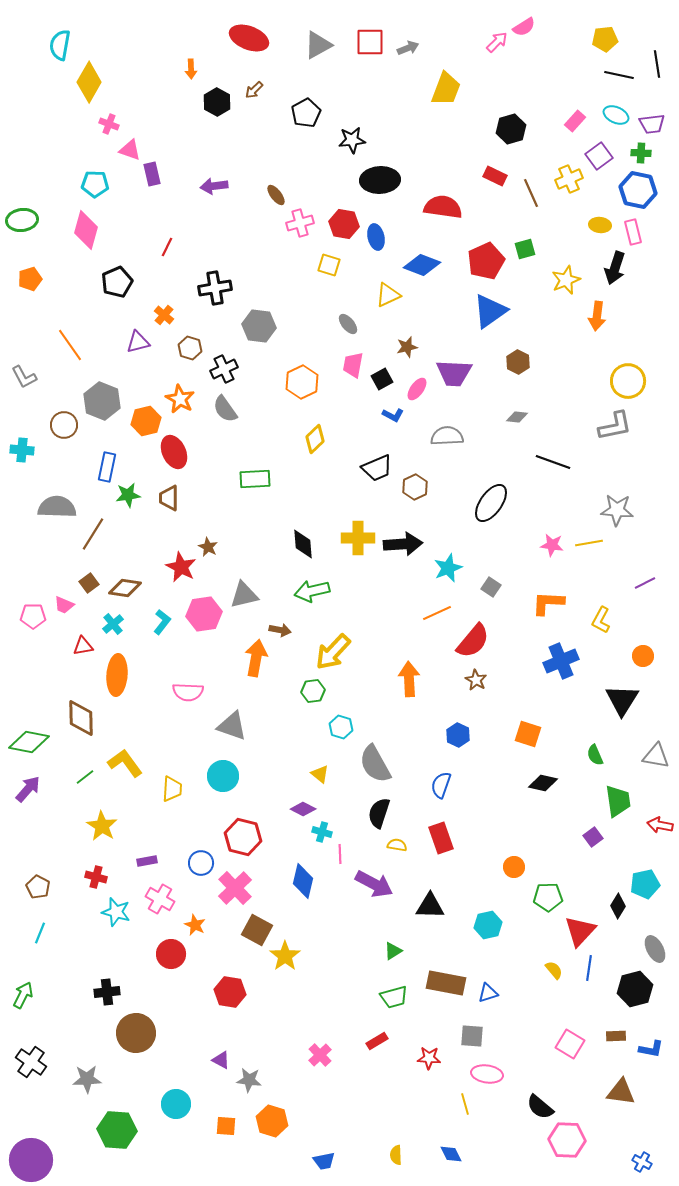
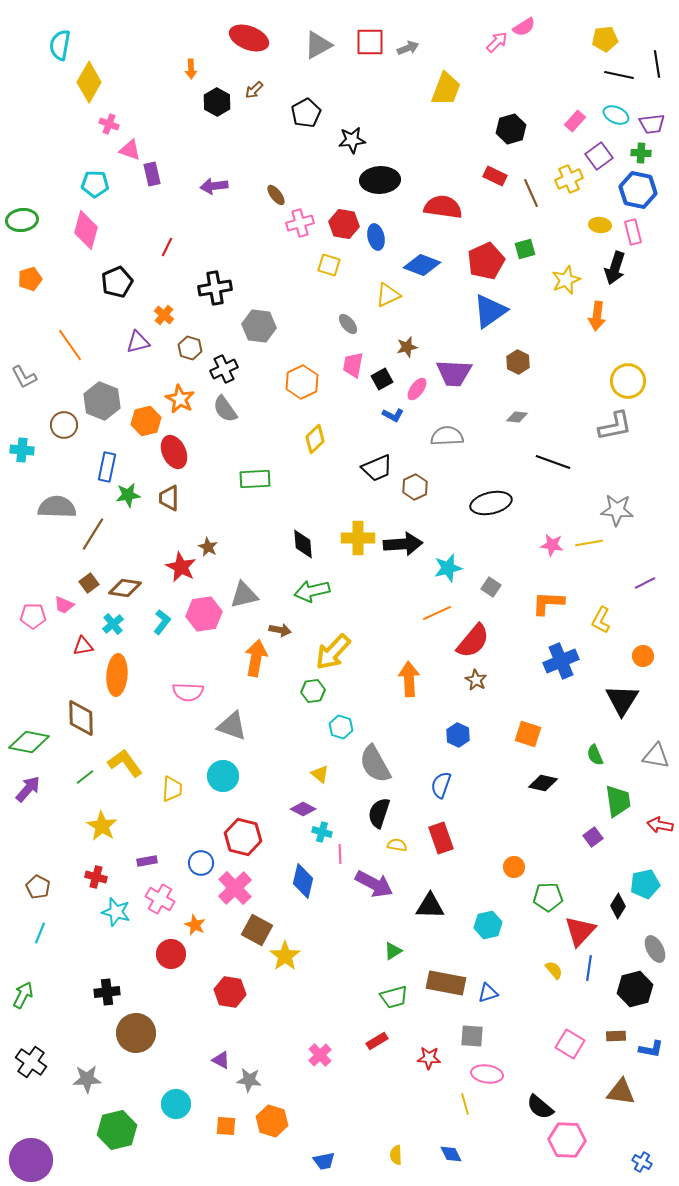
black ellipse at (491, 503): rotated 42 degrees clockwise
cyan star at (448, 568): rotated 8 degrees clockwise
green hexagon at (117, 1130): rotated 18 degrees counterclockwise
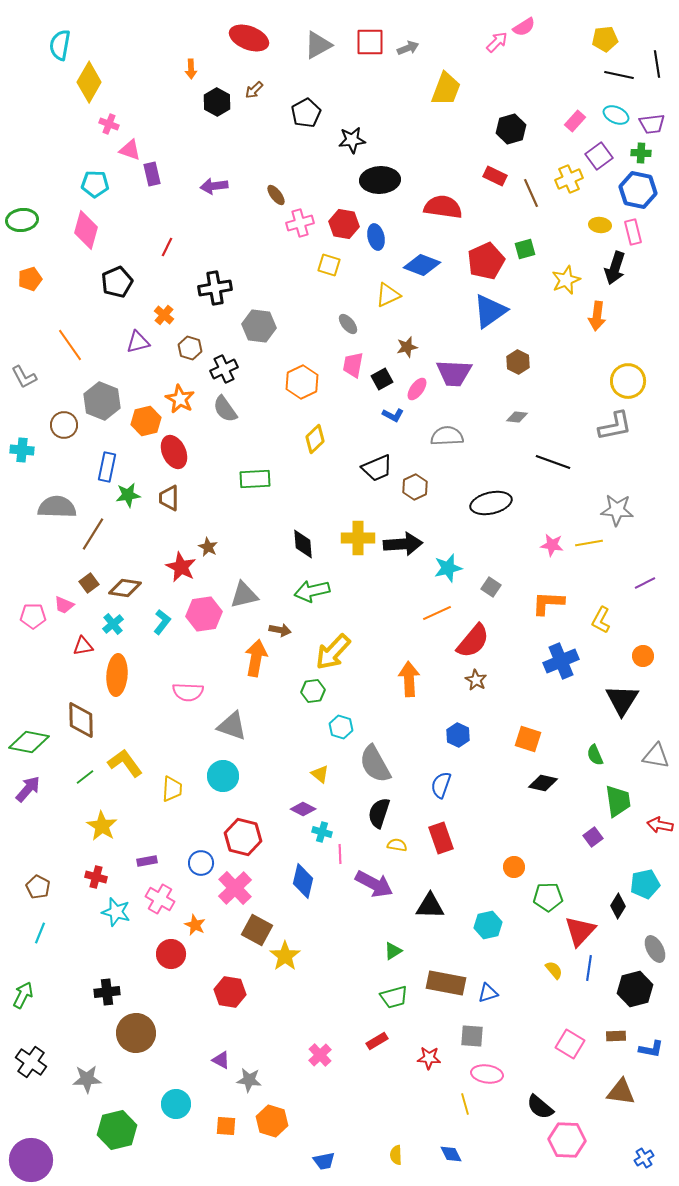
brown diamond at (81, 718): moved 2 px down
orange square at (528, 734): moved 5 px down
blue cross at (642, 1162): moved 2 px right, 4 px up; rotated 30 degrees clockwise
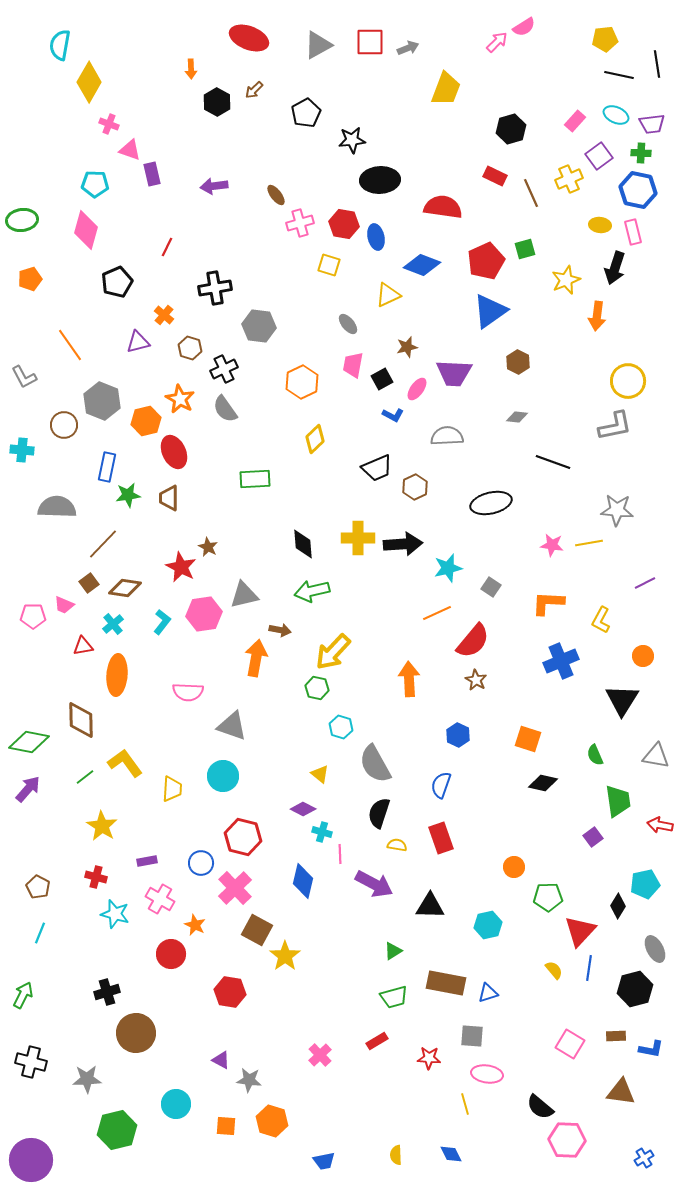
brown line at (93, 534): moved 10 px right, 10 px down; rotated 12 degrees clockwise
green hexagon at (313, 691): moved 4 px right, 3 px up; rotated 20 degrees clockwise
cyan star at (116, 912): moved 1 px left, 2 px down
black cross at (107, 992): rotated 10 degrees counterclockwise
black cross at (31, 1062): rotated 20 degrees counterclockwise
